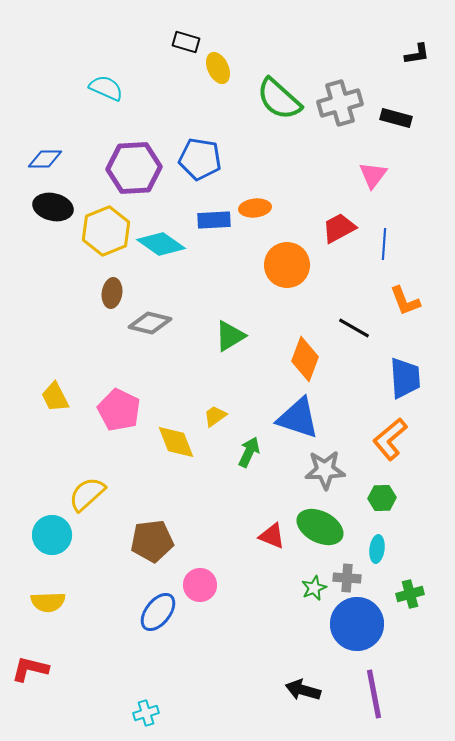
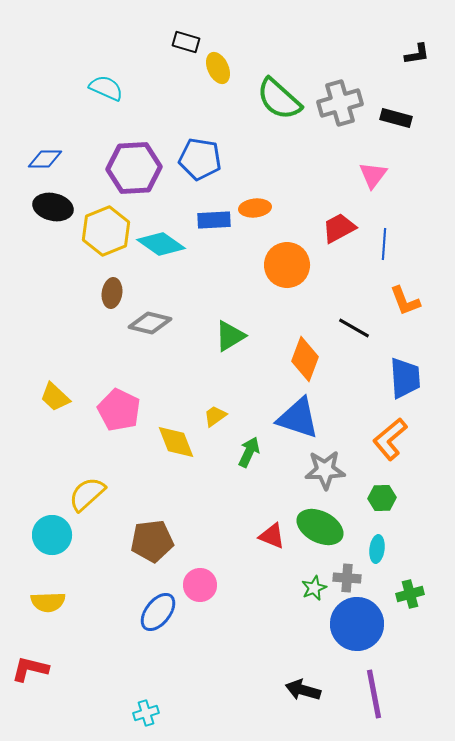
yellow trapezoid at (55, 397): rotated 20 degrees counterclockwise
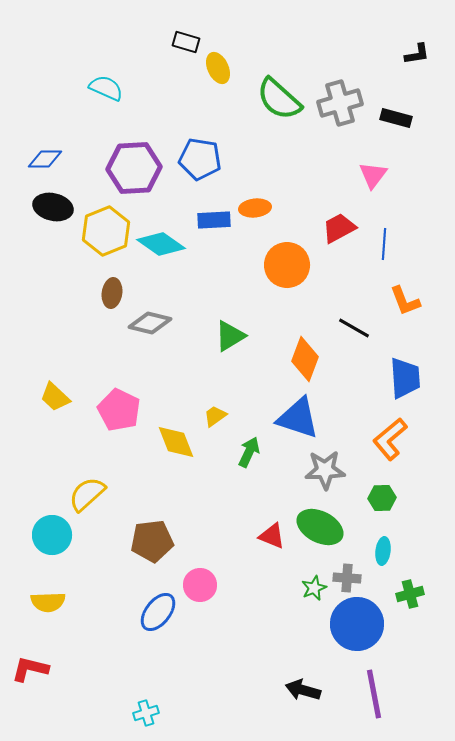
cyan ellipse at (377, 549): moved 6 px right, 2 px down
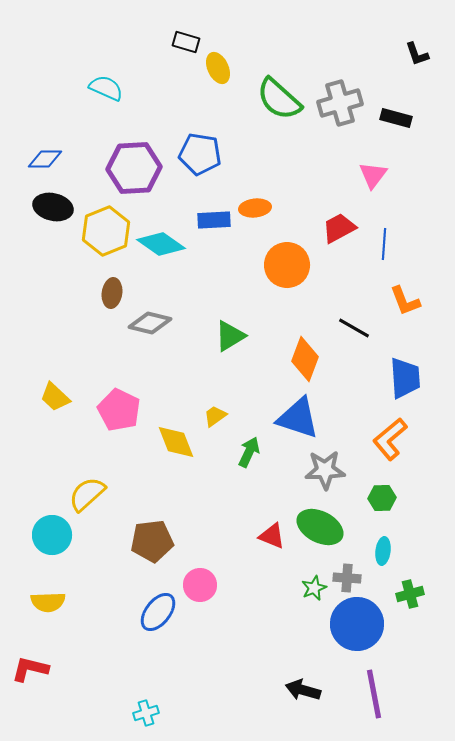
black L-shape at (417, 54): rotated 80 degrees clockwise
blue pentagon at (200, 159): moved 5 px up
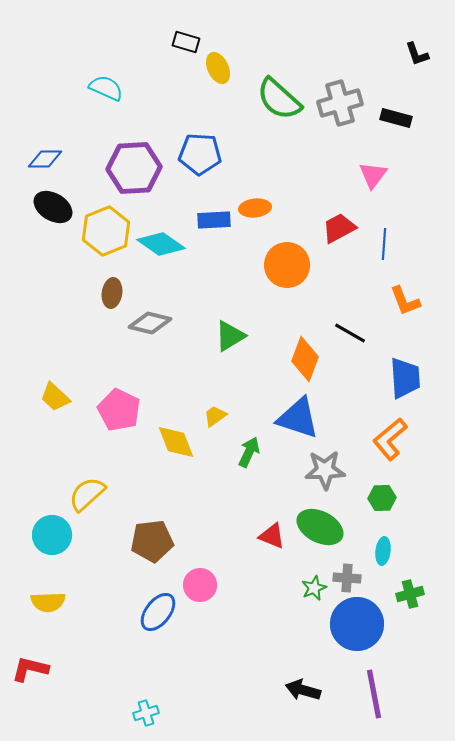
blue pentagon at (200, 154): rotated 6 degrees counterclockwise
black ellipse at (53, 207): rotated 18 degrees clockwise
black line at (354, 328): moved 4 px left, 5 px down
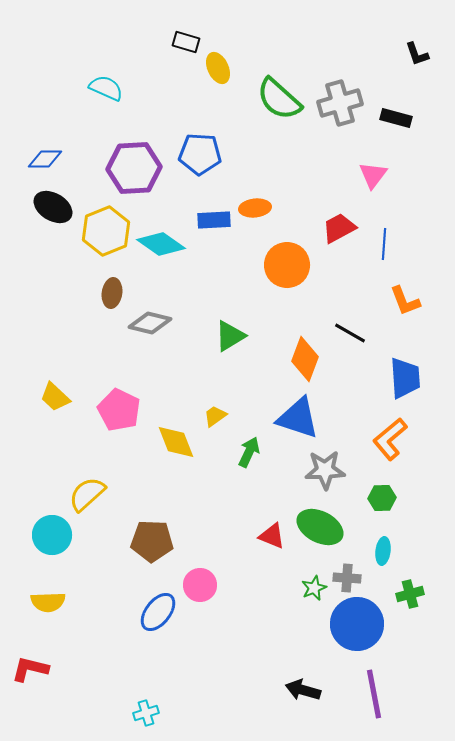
brown pentagon at (152, 541): rotated 9 degrees clockwise
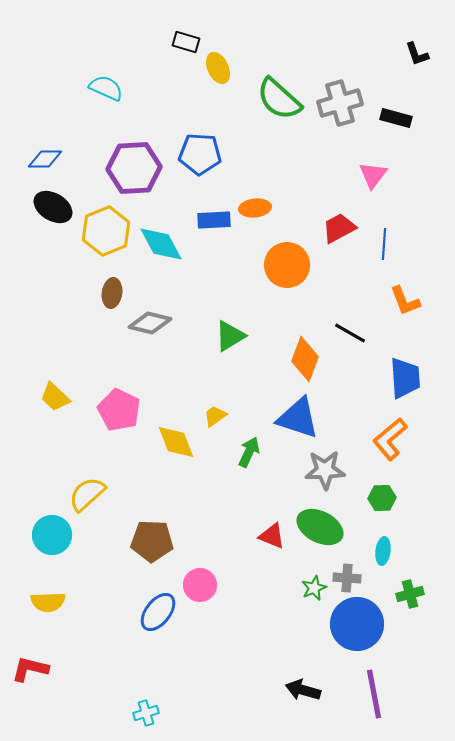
cyan diamond at (161, 244): rotated 27 degrees clockwise
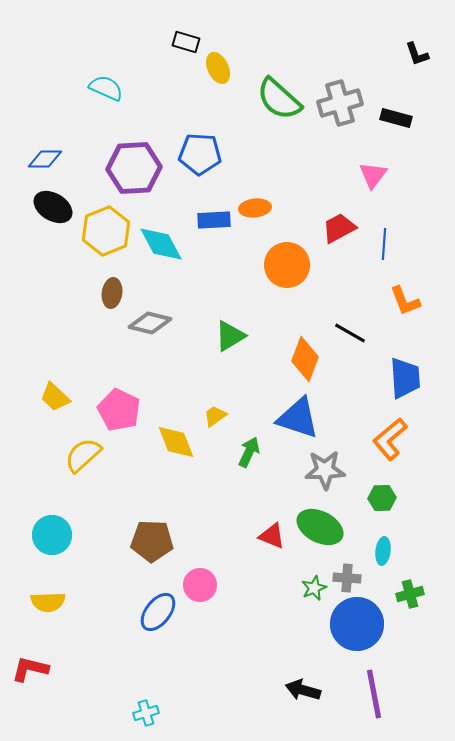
yellow semicircle at (87, 494): moved 4 px left, 39 px up
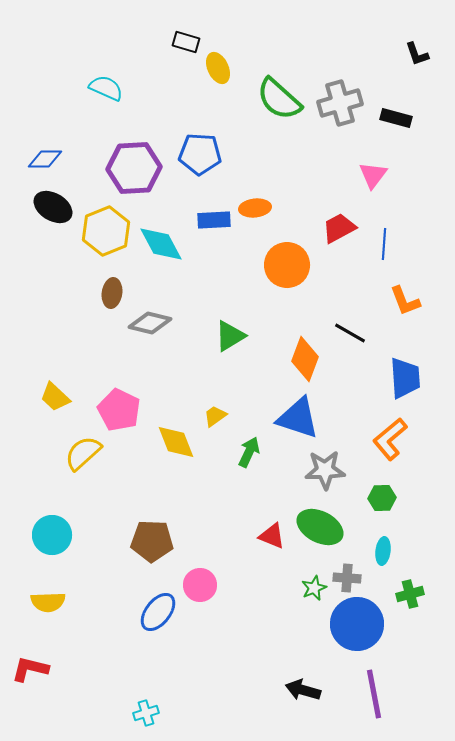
yellow semicircle at (83, 455): moved 2 px up
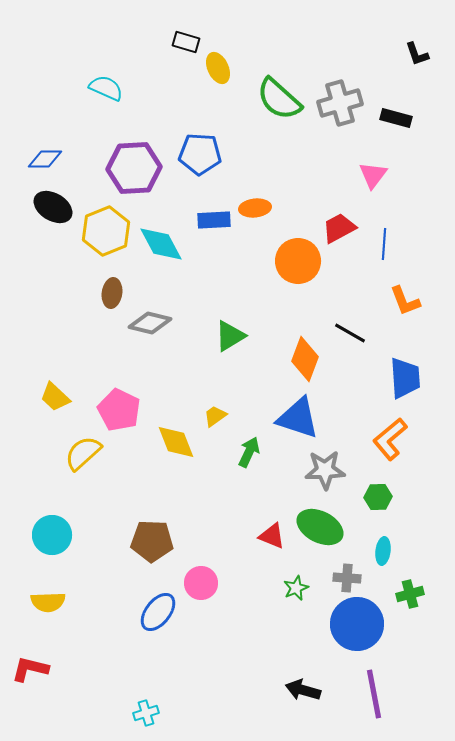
orange circle at (287, 265): moved 11 px right, 4 px up
green hexagon at (382, 498): moved 4 px left, 1 px up
pink circle at (200, 585): moved 1 px right, 2 px up
green star at (314, 588): moved 18 px left
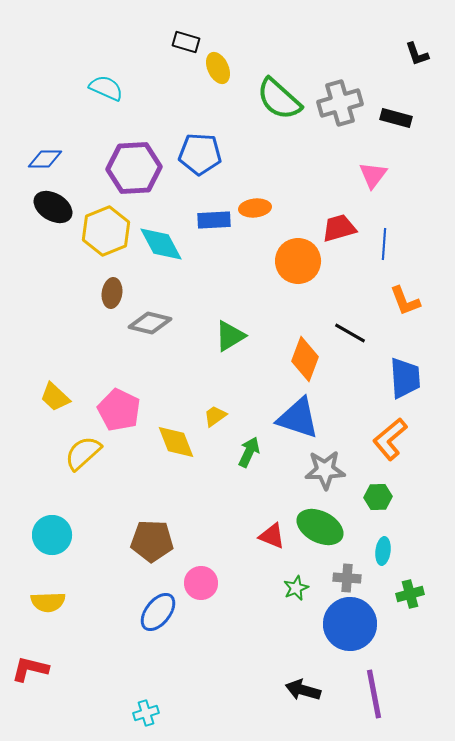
red trapezoid at (339, 228): rotated 12 degrees clockwise
blue circle at (357, 624): moved 7 px left
